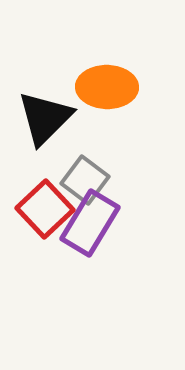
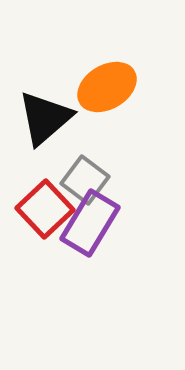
orange ellipse: rotated 32 degrees counterclockwise
black triangle: rotated 4 degrees clockwise
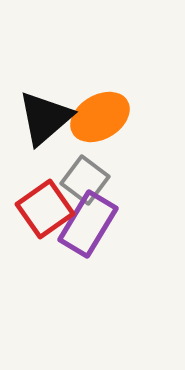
orange ellipse: moved 7 px left, 30 px down
red square: rotated 8 degrees clockwise
purple rectangle: moved 2 px left, 1 px down
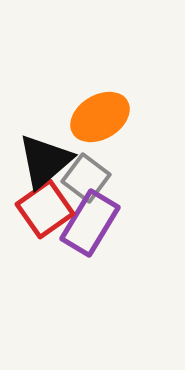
black triangle: moved 43 px down
gray square: moved 1 px right, 2 px up
purple rectangle: moved 2 px right, 1 px up
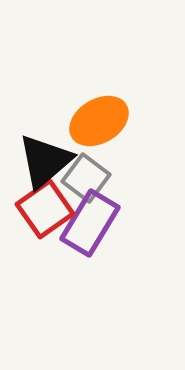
orange ellipse: moved 1 px left, 4 px down
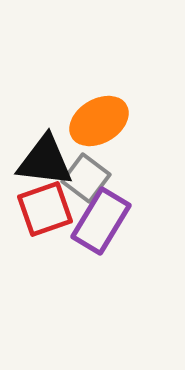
black triangle: rotated 48 degrees clockwise
red square: rotated 16 degrees clockwise
purple rectangle: moved 11 px right, 2 px up
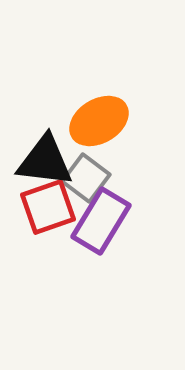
red square: moved 3 px right, 2 px up
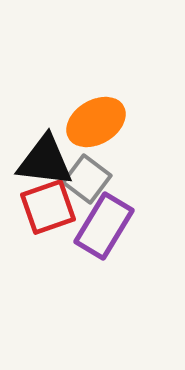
orange ellipse: moved 3 px left, 1 px down
gray square: moved 1 px right, 1 px down
purple rectangle: moved 3 px right, 5 px down
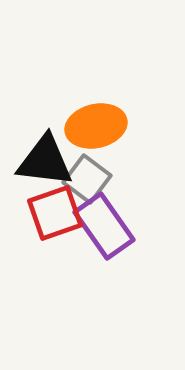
orange ellipse: moved 4 px down; rotated 18 degrees clockwise
red square: moved 7 px right, 6 px down
purple rectangle: rotated 66 degrees counterclockwise
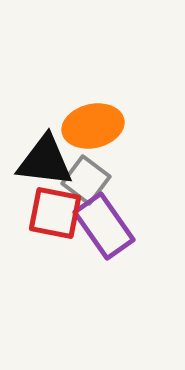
orange ellipse: moved 3 px left
gray square: moved 1 px left, 1 px down
red square: rotated 30 degrees clockwise
